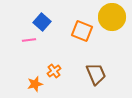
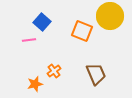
yellow circle: moved 2 px left, 1 px up
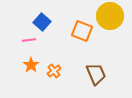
orange star: moved 4 px left, 19 px up; rotated 21 degrees counterclockwise
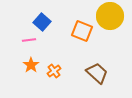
brown trapezoid: moved 1 px right, 1 px up; rotated 25 degrees counterclockwise
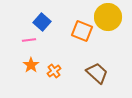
yellow circle: moved 2 px left, 1 px down
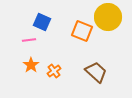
blue square: rotated 18 degrees counterclockwise
brown trapezoid: moved 1 px left, 1 px up
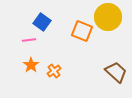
blue square: rotated 12 degrees clockwise
brown trapezoid: moved 20 px right
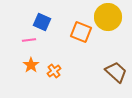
blue square: rotated 12 degrees counterclockwise
orange square: moved 1 px left, 1 px down
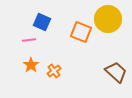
yellow circle: moved 2 px down
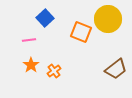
blue square: moved 3 px right, 4 px up; rotated 24 degrees clockwise
brown trapezoid: moved 3 px up; rotated 100 degrees clockwise
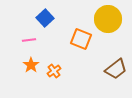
orange square: moved 7 px down
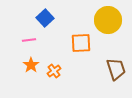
yellow circle: moved 1 px down
orange square: moved 4 px down; rotated 25 degrees counterclockwise
brown trapezoid: rotated 70 degrees counterclockwise
